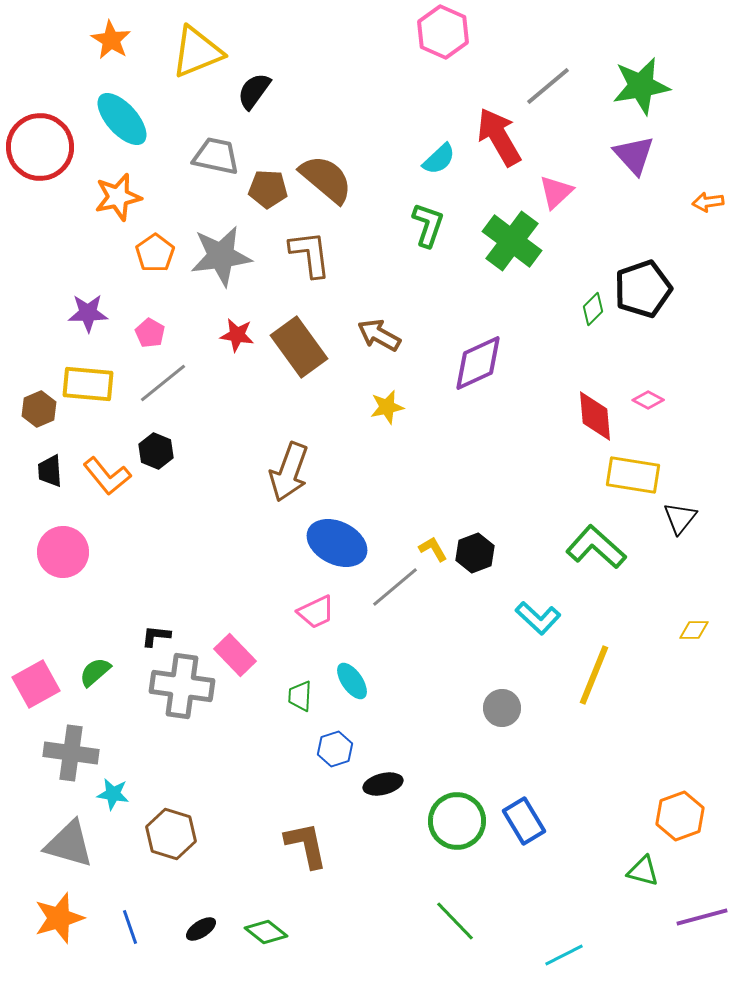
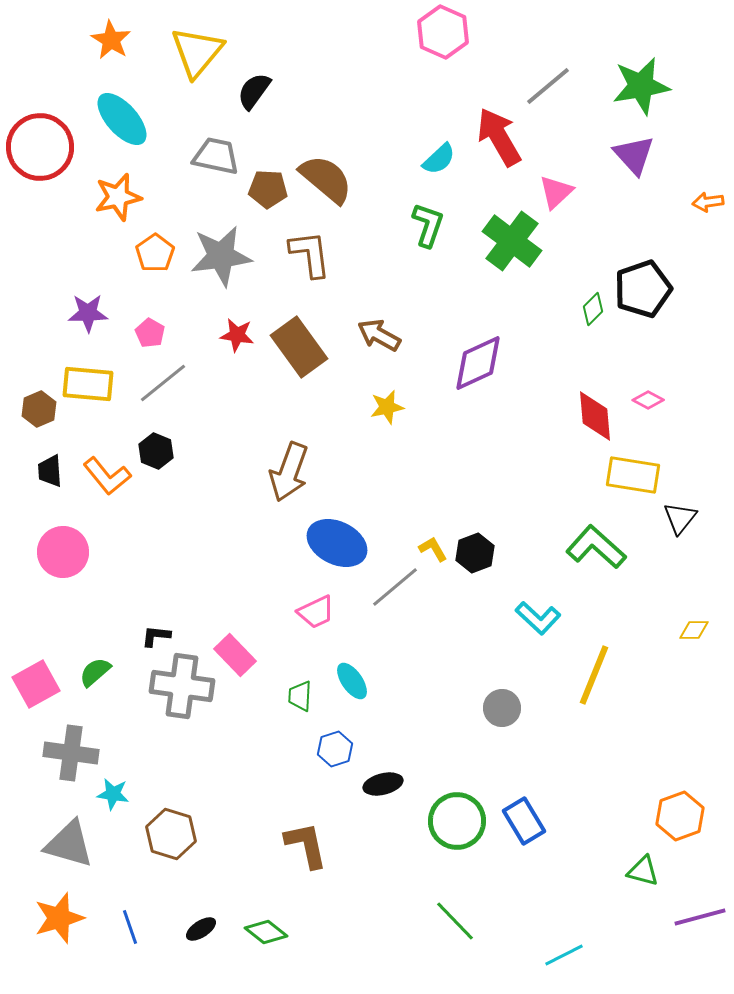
yellow triangle at (197, 52): rotated 28 degrees counterclockwise
purple line at (702, 917): moved 2 px left
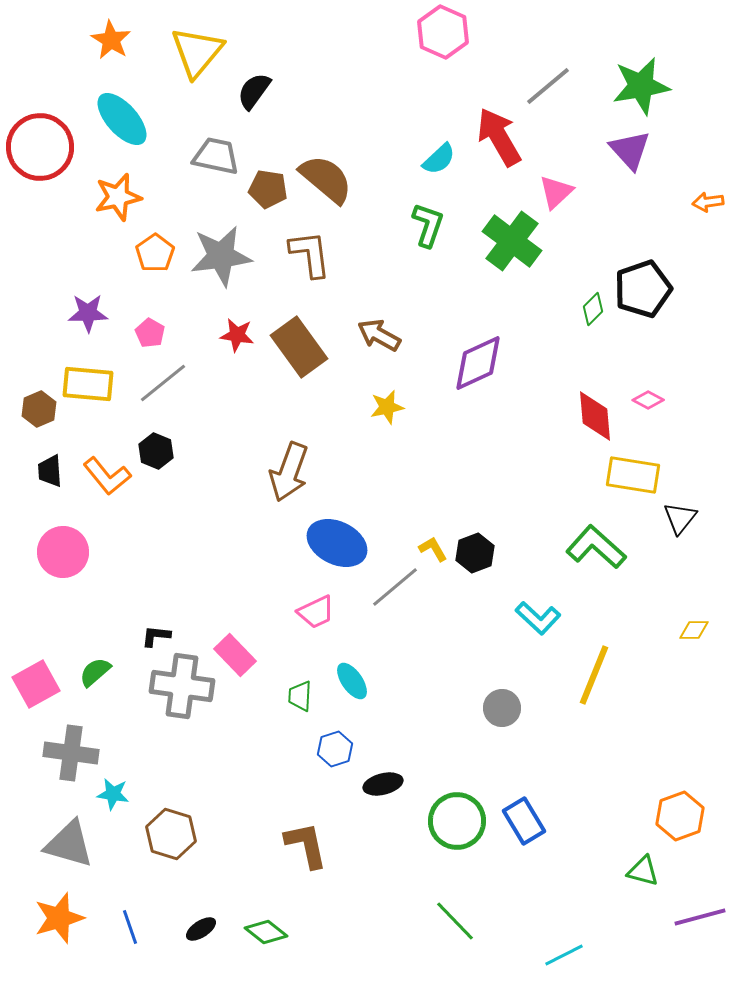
purple triangle at (634, 155): moved 4 px left, 5 px up
brown pentagon at (268, 189): rotated 6 degrees clockwise
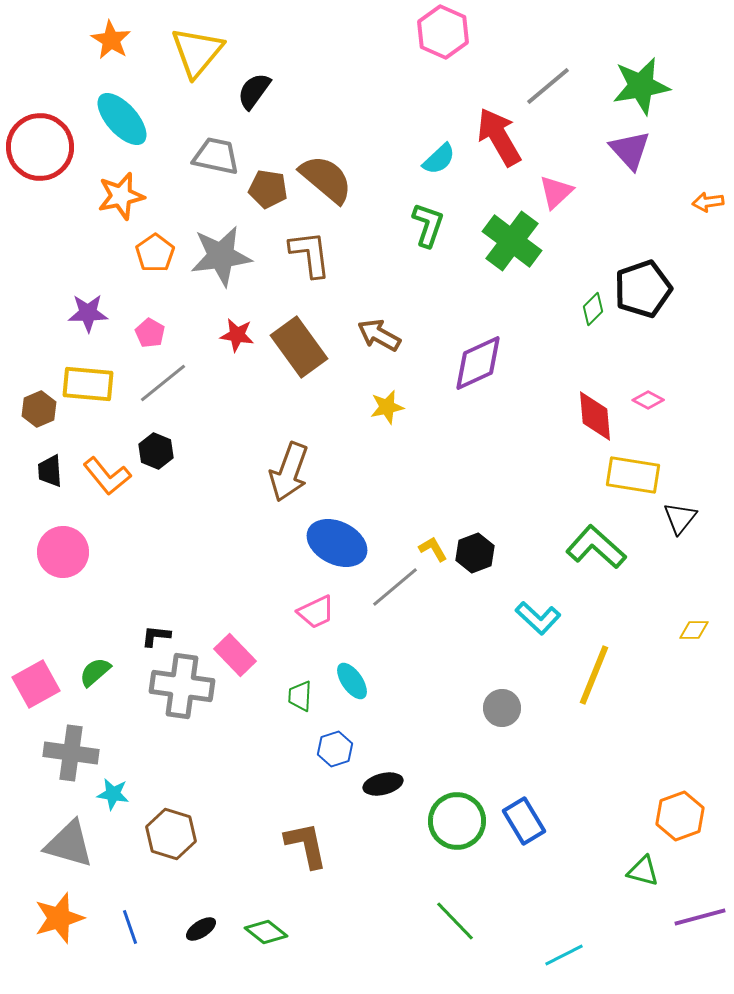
orange star at (118, 197): moved 3 px right, 1 px up
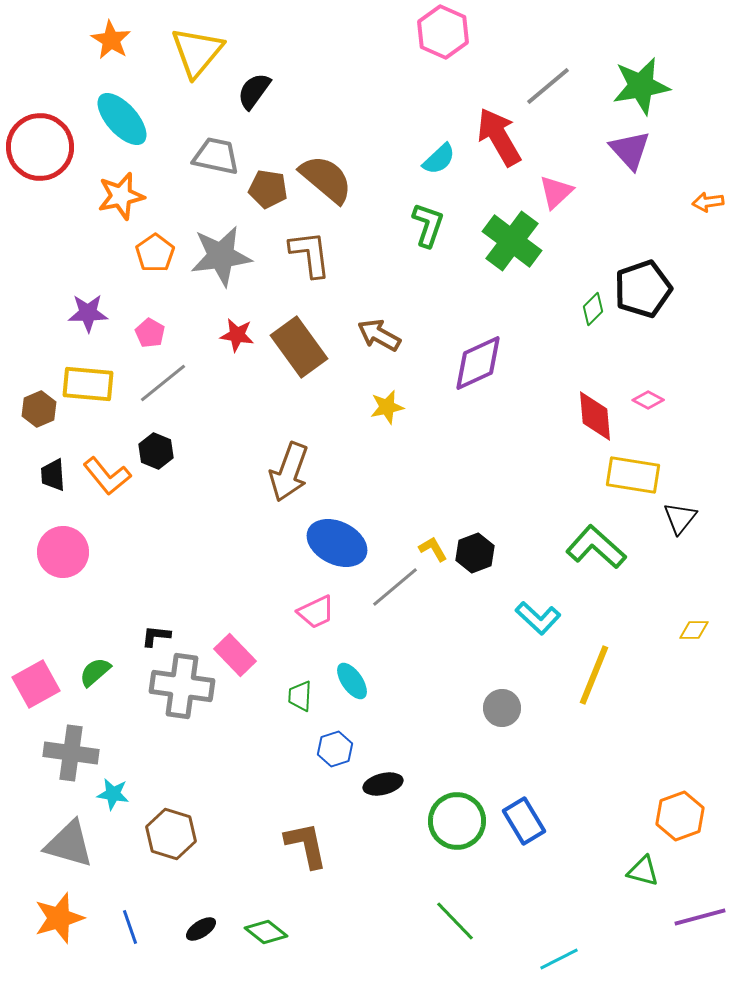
black trapezoid at (50, 471): moved 3 px right, 4 px down
cyan line at (564, 955): moved 5 px left, 4 px down
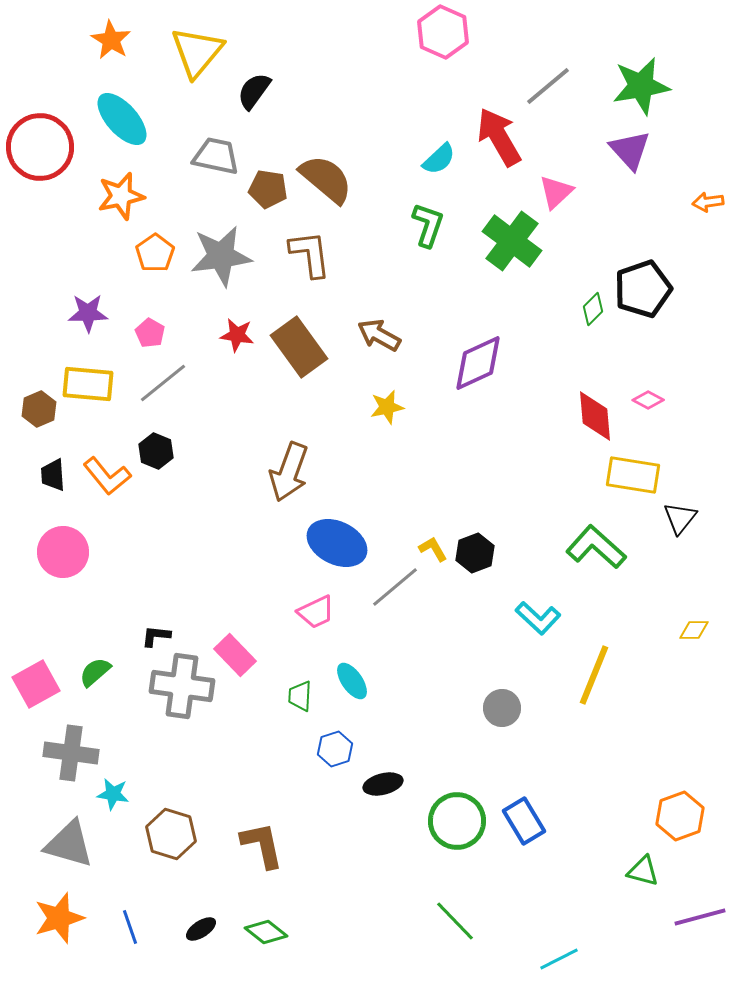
brown L-shape at (306, 845): moved 44 px left
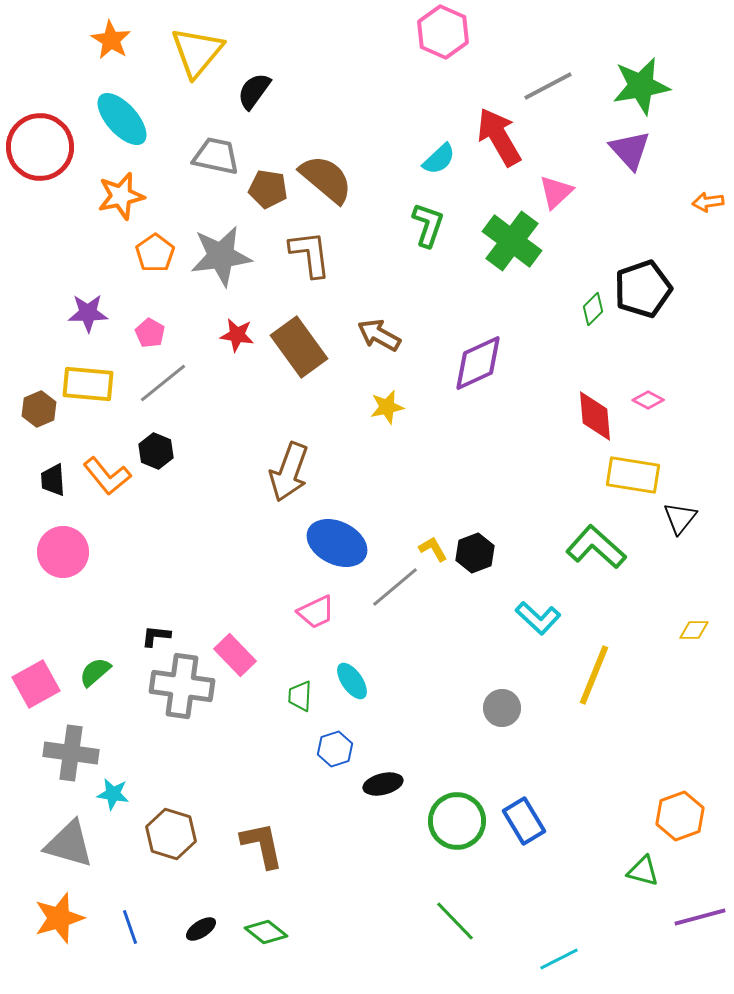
gray line at (548, 86): rotated 12 degrees clockwise
black trapezoid at (53, 475): moved 5 px down
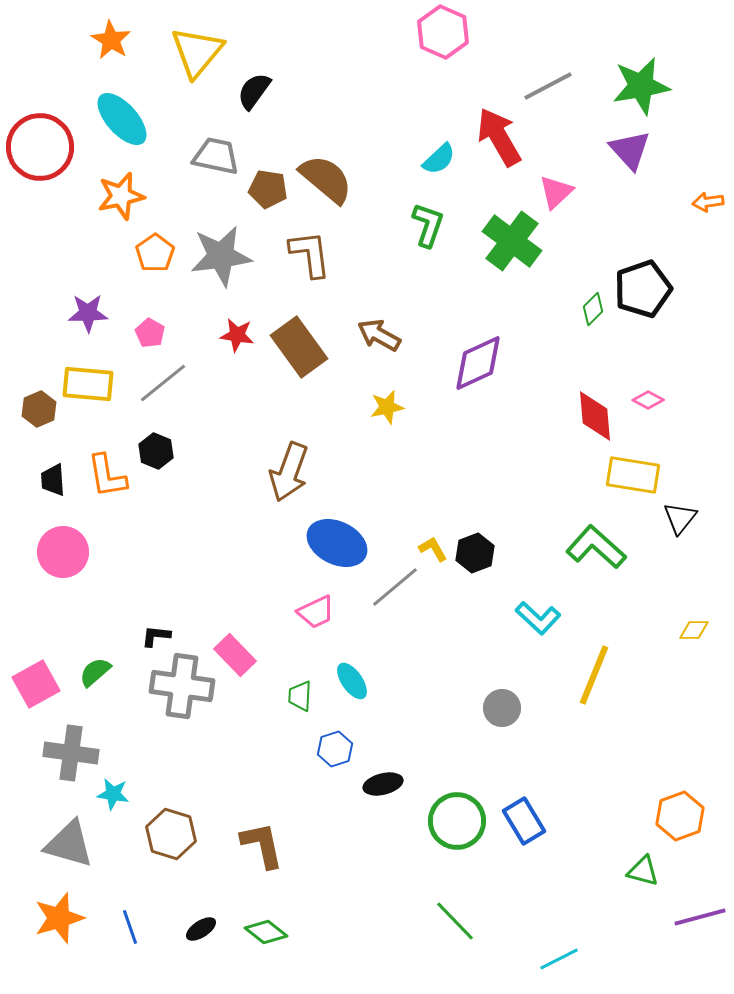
orange L-shape at (107, 476): rotated 30 degrees clockwise
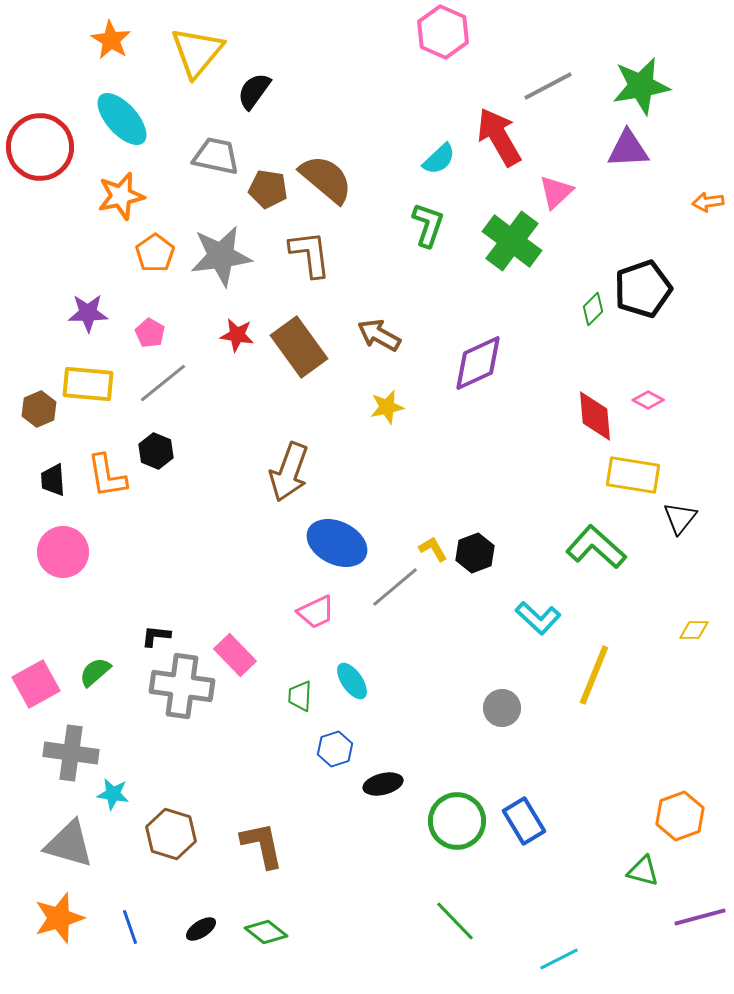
purple triangle at (630, 150): moved 2 px left, 1 px up; rotated 51 degrees counterclockwise
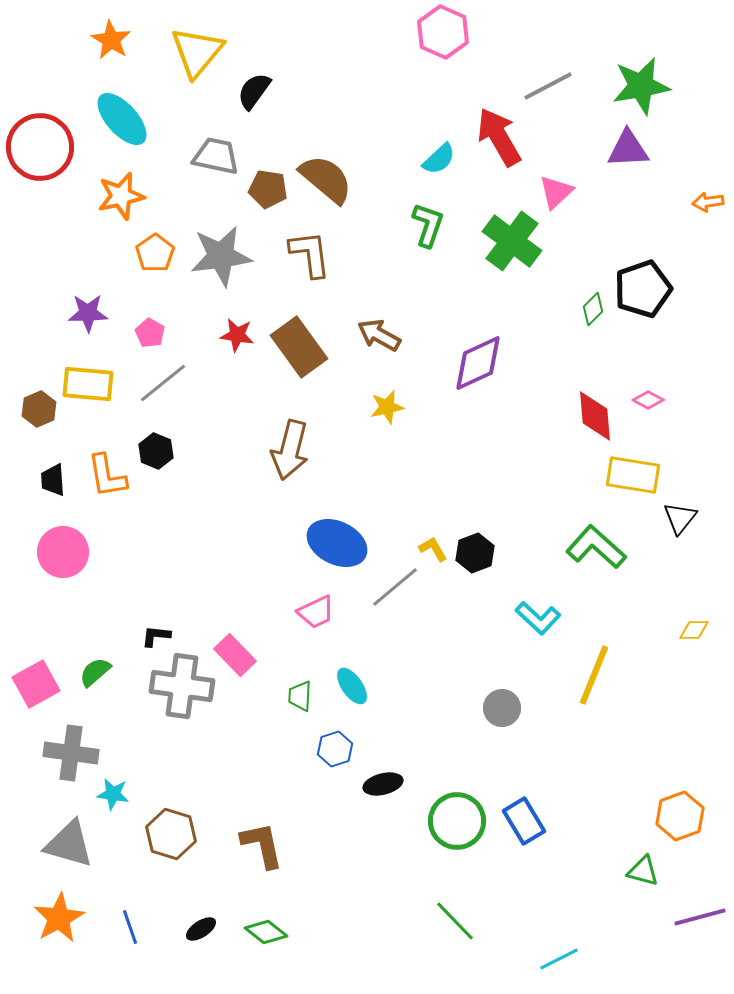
brown arrow at (289, 472): moved 1 px right, 22 px up; rotated 6 degrees counterclockwise
cyan ellipse at (352, 681): moved 5 px down
orange star at (59, 918): rotated 12 degrees counterclockwise
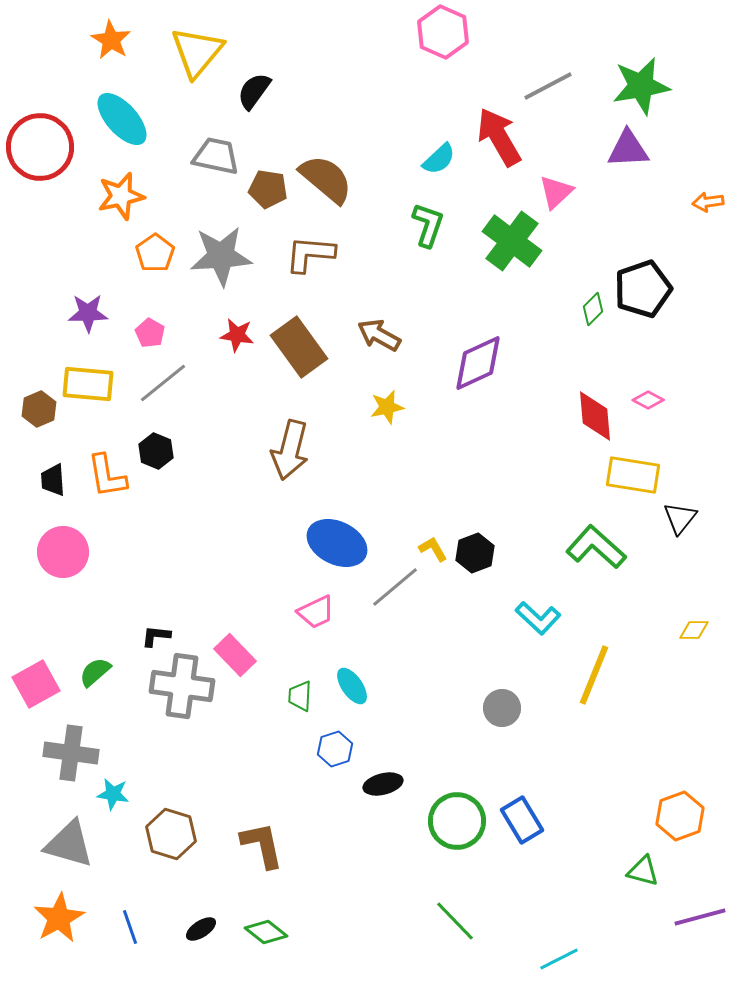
brown L-shape at (310, 254): rotated 78 degrees counterclockwise
gray star at (221, 256): rotated 4 degrees clockwise
blue rectangle at (524, 821): moved 2 px left, 1 px up
